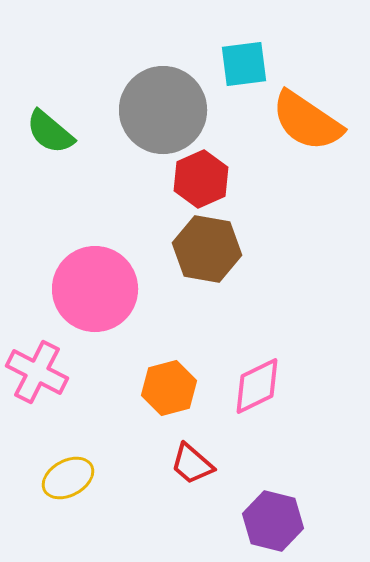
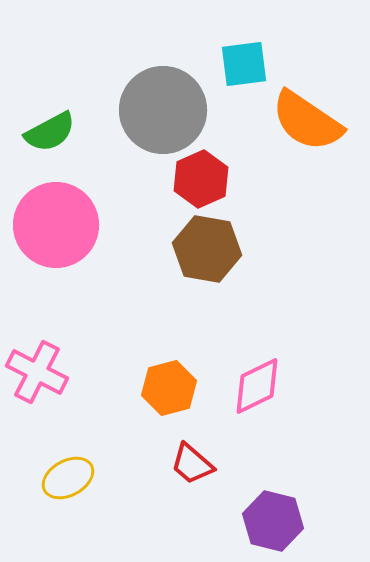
green semicircle: rotated 68 degrees counterclockwise
pink circle: moved 39 px left, 64 px up
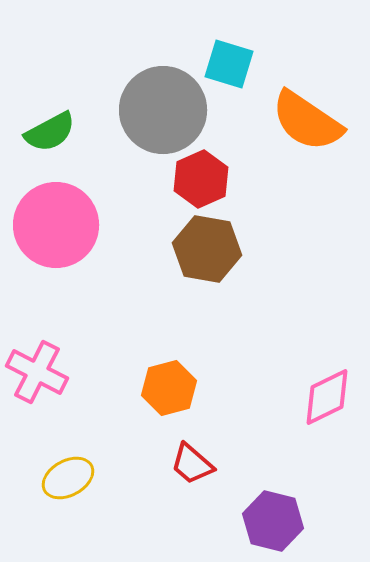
cyan square: moved 15 px left; rotated 24 degrees clockwise
pink diamond: moved 70 px right, 11 px down
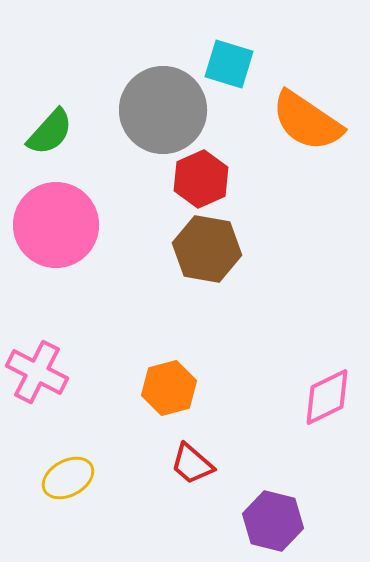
green semicircle: rotated 20 degrees counterclockwise
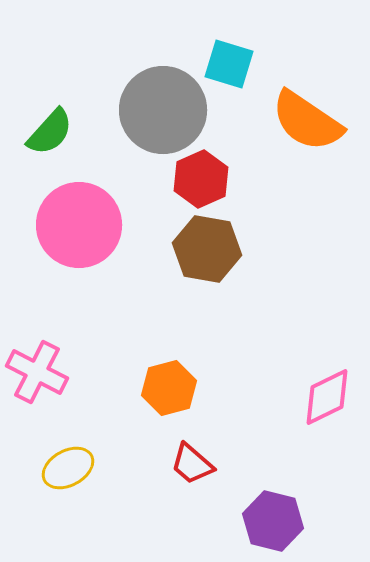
pink circle: moved 23 px right
yellow ellipse: moved 10 px up
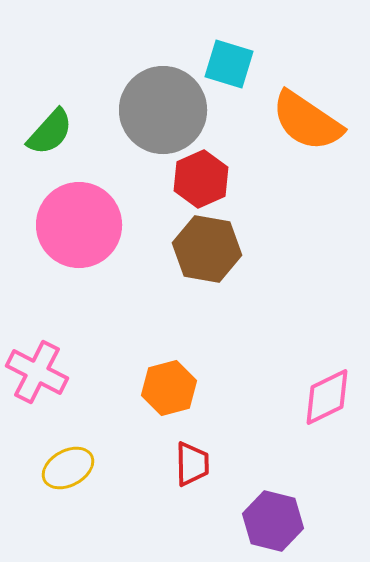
red trapezoid: rotated 132 degrees counterclockwise
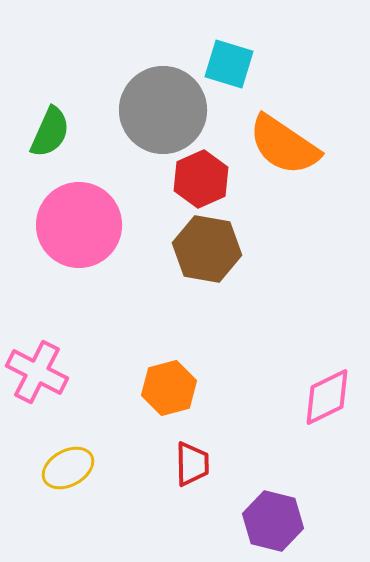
orange semicircle: moved 23 px left, 24 px down
green semicircle: rotated 18 degrees counterclockwise
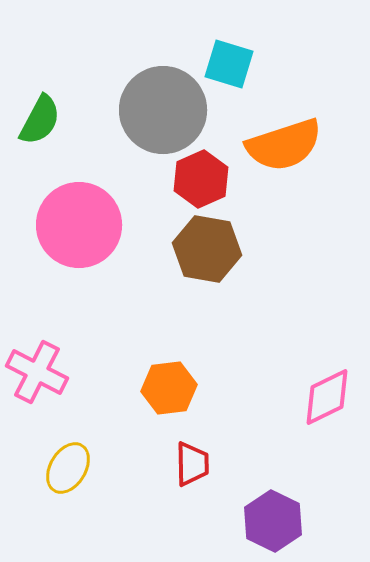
green semicircle: moved 10 px left, 12 px up; rotated 4 degrees clockwise
orange semicircle: rotated 52 degrees counterclockwise
orange hexagon: rotated 8 degrees clockwise
yellow ellipse: rotated 30 degrees counterclockwise
purple hexagon: rotated 12 degrees clockwise
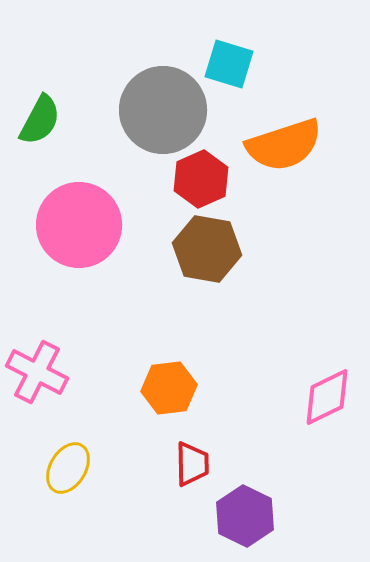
purple hexagon: moved 28 px left, 5 px up
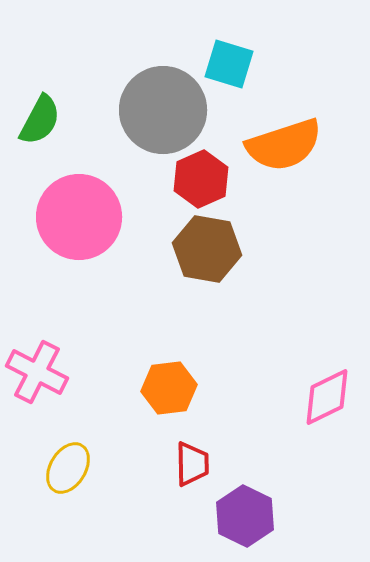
pink circle: moved 8 px up
